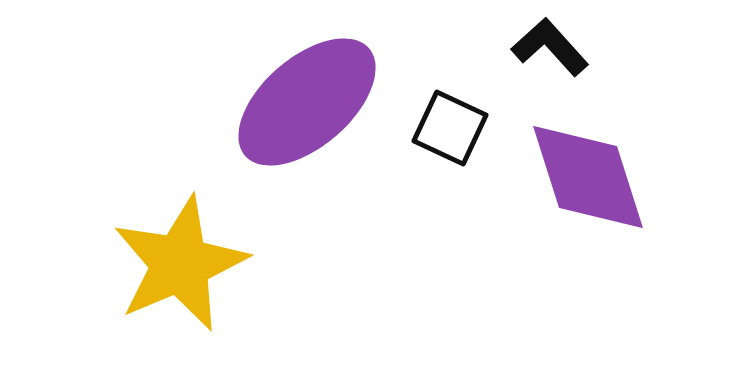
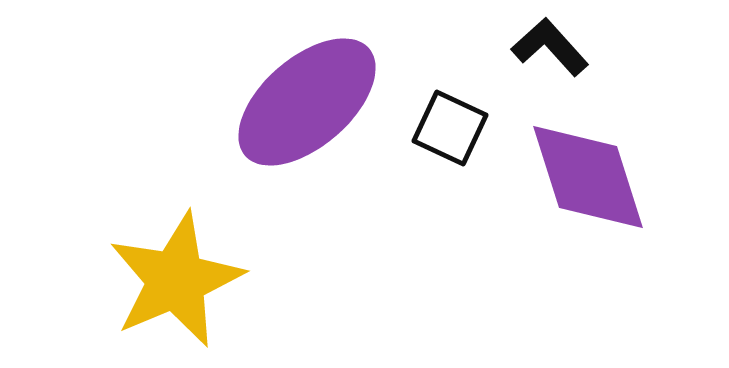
yellow star: moved 4 px left, 16 px down
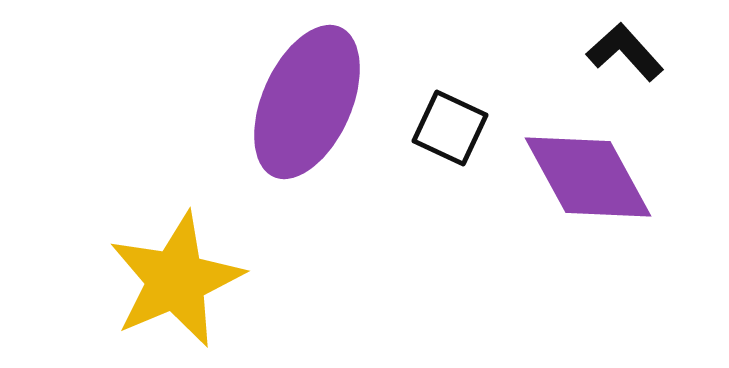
black L-shape: moved 75 px right, 5 px down
purple ellipse: rotated 25 degrees counterclockwise
purple diamond: rotated 11 degrees counterclockwise
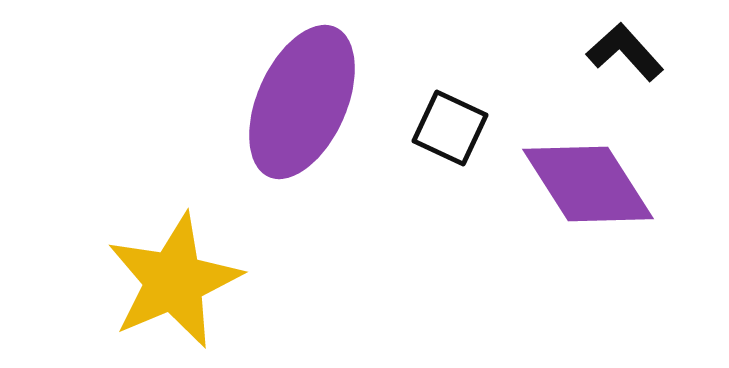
purple ellipse: moved 5 px left
purple diamond: moved 7 px down; rotated 4 degrees counterclockwise
yellow star: moved 2 px left, 1 px down
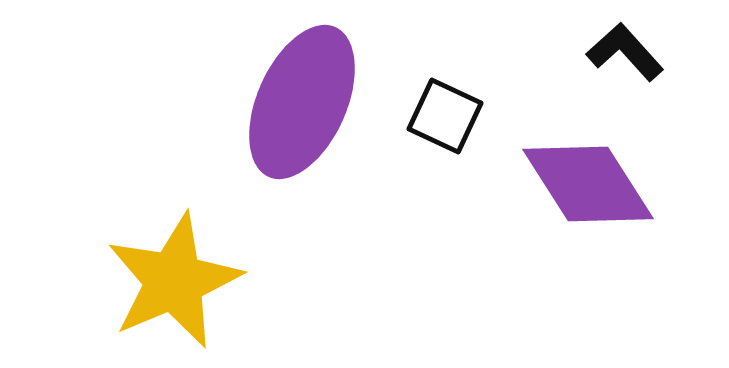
black square: moved 5 px left, 12 px up
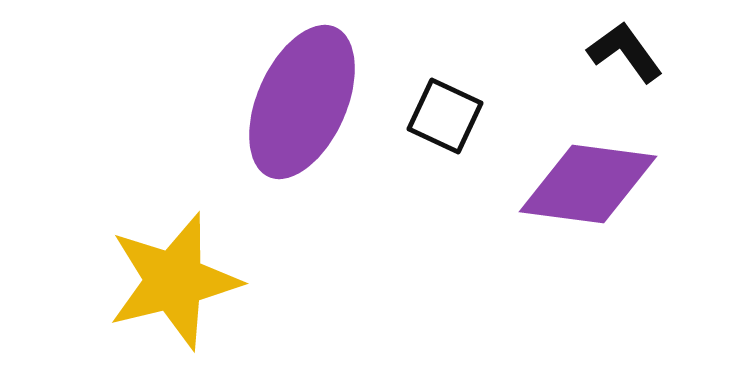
black L-shape: rotated 6 degrees clockwise
purple diamond: rotated 50 degrees counterclockwise
yellow star: rotated 9 degrees clockwise
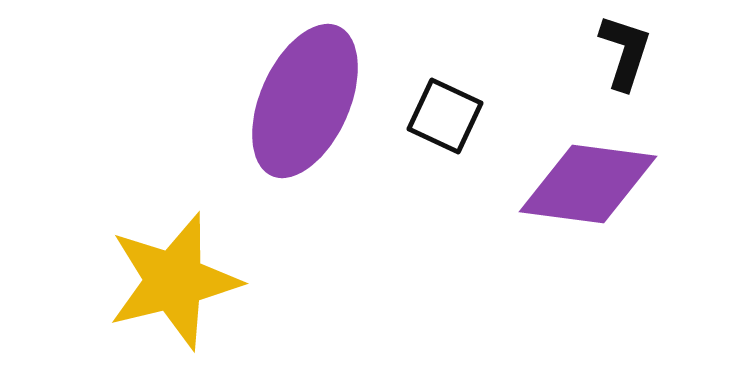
black L-shape: rotated 54 degrees clockwise
purple ellipse: moved 3 px right, 1 px up
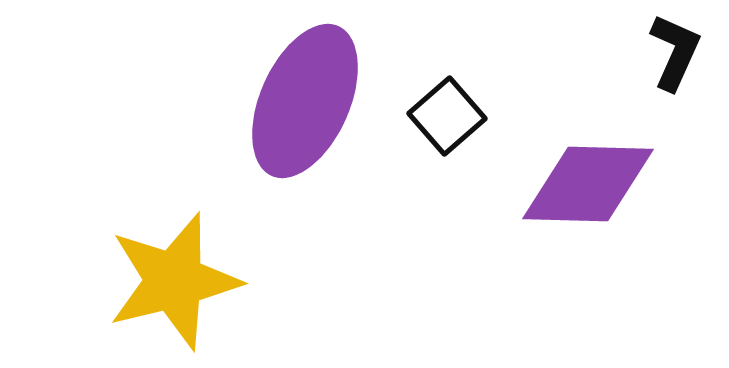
black L-shape: moved 50 px right; rotated 6 degrees clockwise
black square: moved 2 px right; rotated 24 degrees clockwise
purple diamond: rotated 6 degrees counterclockwise
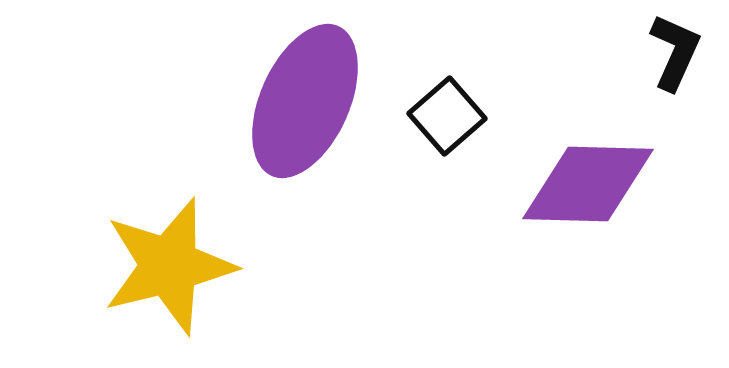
yellow star: moved 5 px left, 15 px up
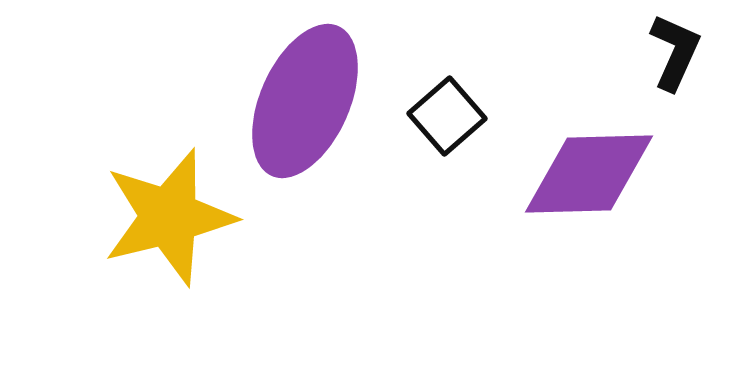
purple diamond: moved 1 px right, 10 px up; rotated 3 degrees counterclockwise
yellow star: moved 49 px up
